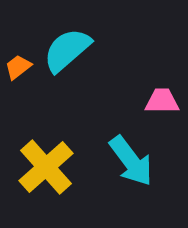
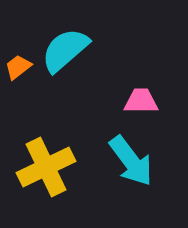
cyan semicircle: moved 2 px left
pink trapezoid: moved 21 px left
yellow cross: rotated 16 degrees clockwise
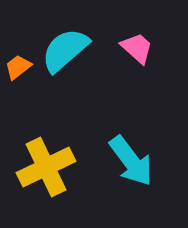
pink trapezoid: moved 4 px left, 53 px up; rotated 42 degrees clockwise
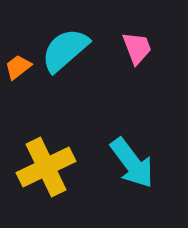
pink trapezoid: rotated 27 degrees clockwise
cyan arrow: moved 1 px right, 2 px down
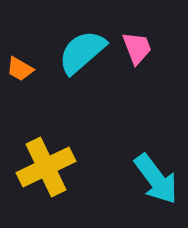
cyan semicircle: moved 17 px right, 2 px down
orange trapezoid: moved 2 px right, 2 px down; rotated 112 degrees counterclockwise
cyan arrow: moved 24 px right, 16 px down
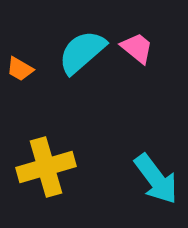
pink trapezoid: rotated 30 degrees counterclockwise
yellow cross: rotated 10 degrees clockwise
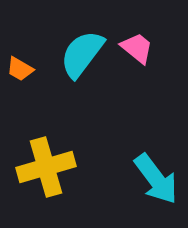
cyan semicircle: moved 2 px down; rotated 12 degrees counterclockwise
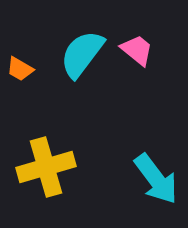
pink trapezoid: moved 2 px down
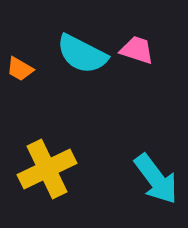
pink trapezoid: rotated 21 degrees counterclockwise
cyan semicircle: rotated 100 degrees counterclockwise
yellow cross: moved 1 px right, 2 px down; rotated 10 degrees counterclockwise
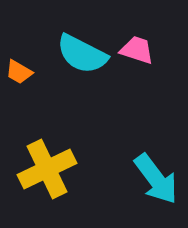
orange trapezoid: moved 1 px left, 3 px down
